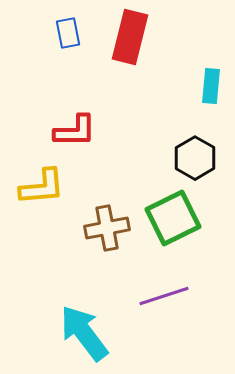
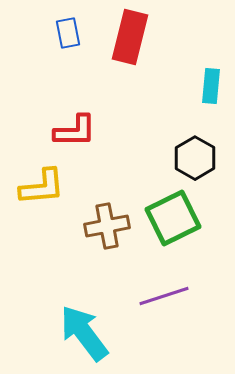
brown cross: moved 2 px up
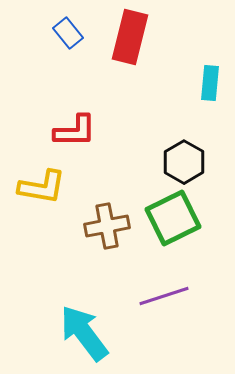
blue rectangle: rotated 28 degrees counterclockwise
cyan rectangle: moved 1 px left, 3 px up
black hexagon: moved 11 px left, 4 px down
yellow L-shape: rotated 15 degrees clockwise
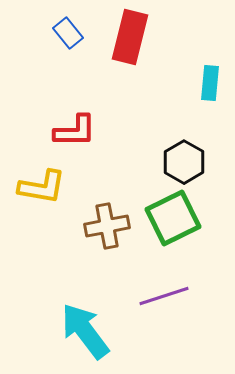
cyan arrow: moved 1 px right, 2 px up
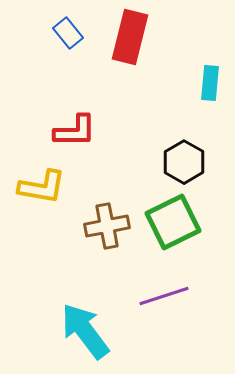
green square: moved 4 px down
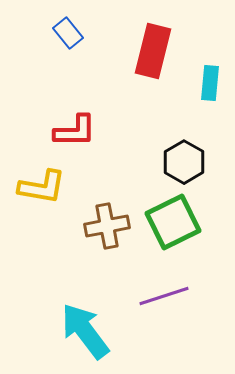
red rectangle: moved 23 px right, 14 px down
